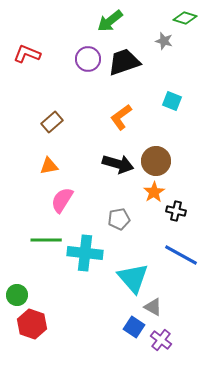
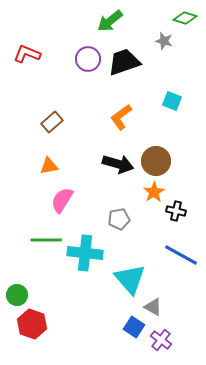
cyan triangle: moved 3 px left, 1 px down
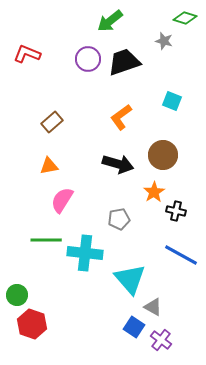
brown circle: moved 7 px right, 6 px up
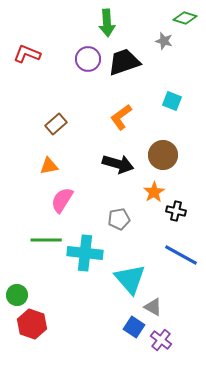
green arrow: moved 3 px left, 2 px down; rotated 56 degrees counterclockwise
brown rectangle: moved 4 px right, 2 px down
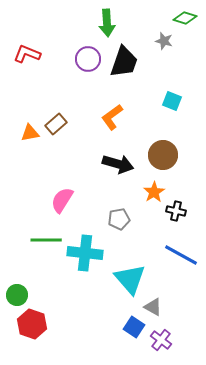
black trapezoid: rotated 128 degrees clockwise
orange L-shape: moved 9 px left
orange triangle: moved 19 px left, 33 px up
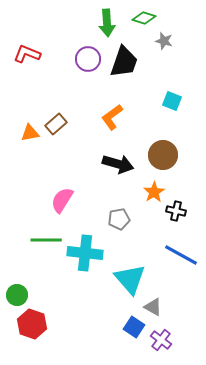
green diamond: moved 41 px left
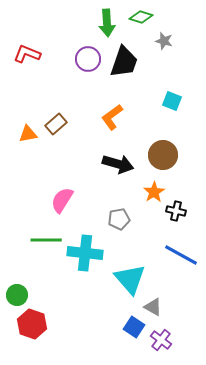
green diamond: moved 3 px left, 1 px up
orange triangle: moved 2 px left, 1 px down
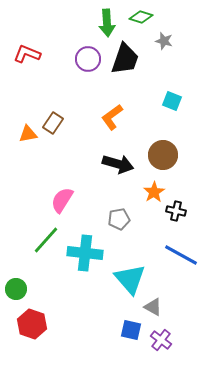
black trapezoid: moved 1 px right, 3 px up
brown rectangle: moved 3 px left, 1 px up; rotated 15 degrees counterclockwise
green line: rotated 48 degrees counterclockwise
green circle: moved 1 px left, 6 px up
blue square: moved 3 px left, 3 px down; rotated 20 degrees counterclockwise
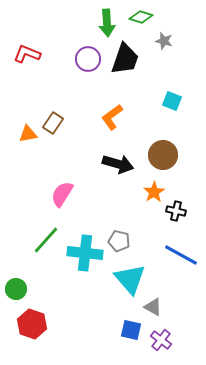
pink semicircle: moved 6 px up
gray pentagon: moved 22 px down; rotated 25 degrees clockwise
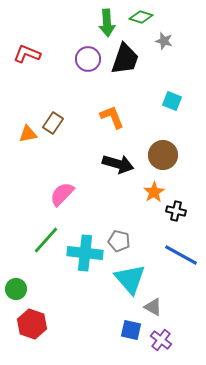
orange L-shape: rotated 104 degrees clockwise
pink semicircle: rotated 12 degrees clockwise
